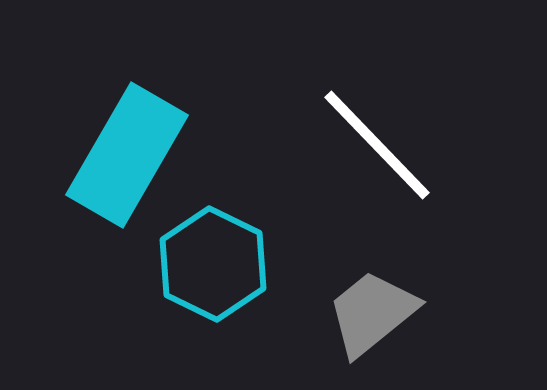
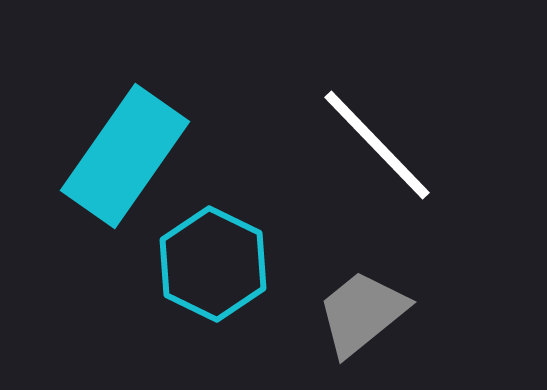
cyan rectangle: moved 2 px left, 1 px down; rotated 5 degrees clockwise
gray trapezoid: moved 10 px left
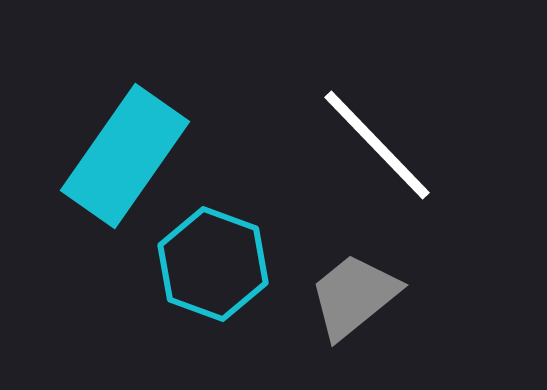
cyan hexagon: rotated 6 degrees counterclockwise
gray trapezoid: moved 8 px left, 17 px up
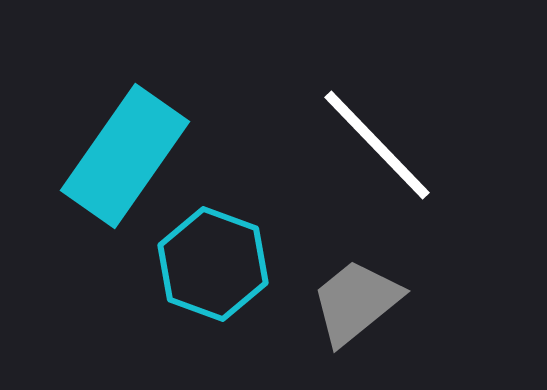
gray trapezoid: moved 2 px right, 6 px down
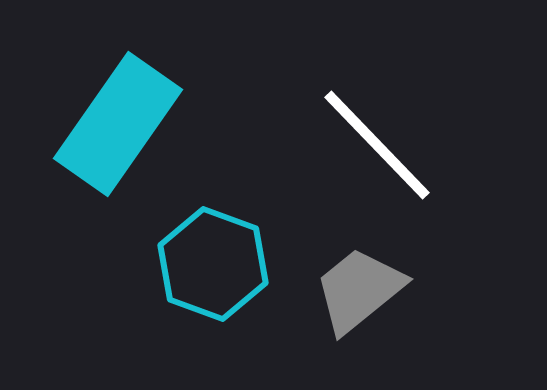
cyan rectangle: moved 7 px left, 32 px up
gray trapezoid: moved 3 px right, 12 px up
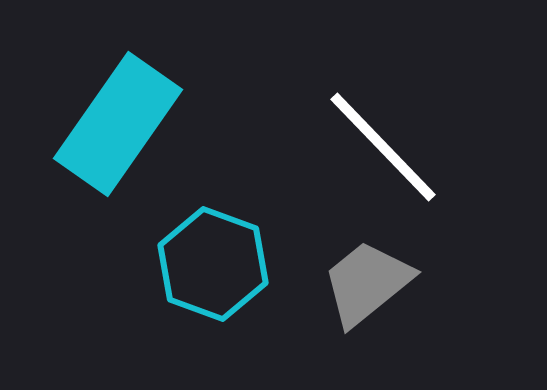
white line: moved 6 px right, 2 px down
gray trapezoid: moved 8 px right, 7 px up
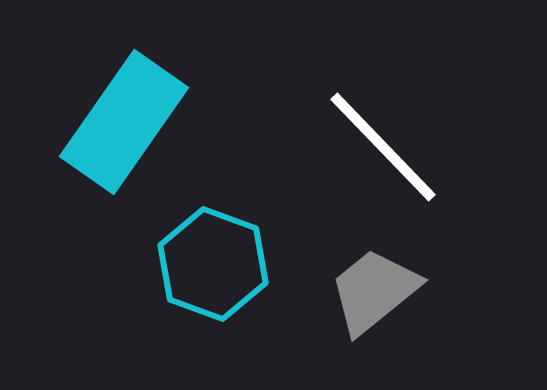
cyan rectangle: moved 6 px right, 2 px up
gray trapezoid: moved 7 px right, 8 px down
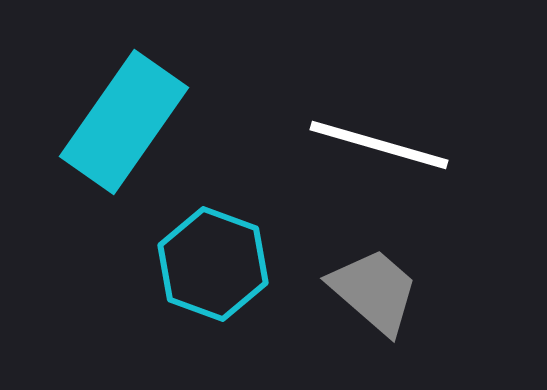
white line: moved 4 px left, 2 px up; rotated 30 degrees counterclockwise
gray trapezoid: rotated 80 degrees clockwise
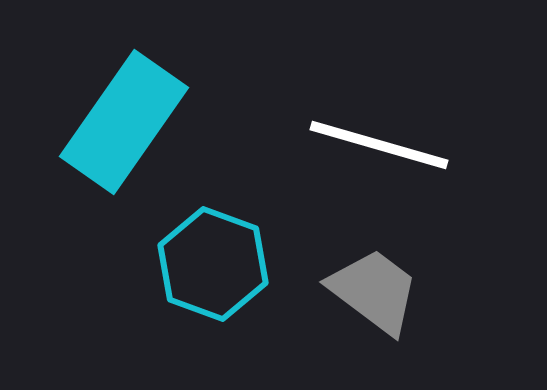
gray trapezoid: rotated 4 degrees counterclockwise
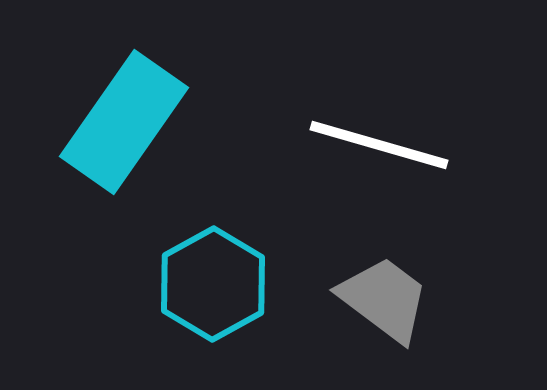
cyan hexagon: moved 20 px down; rotated 11 degrees clockwise
gray trapezoid: moved 10 px right, 8 px down
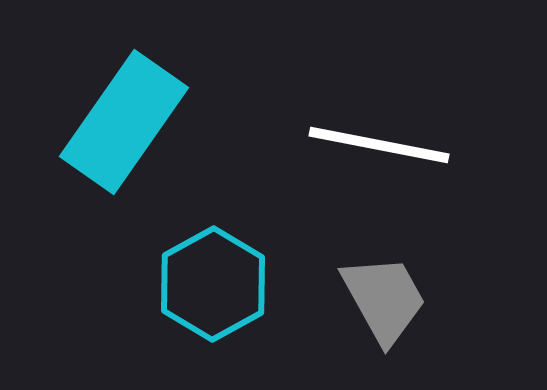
white line: rotated 5 degrees counterclockwise
gray trapezoid: rotated 24 degrees clockwise
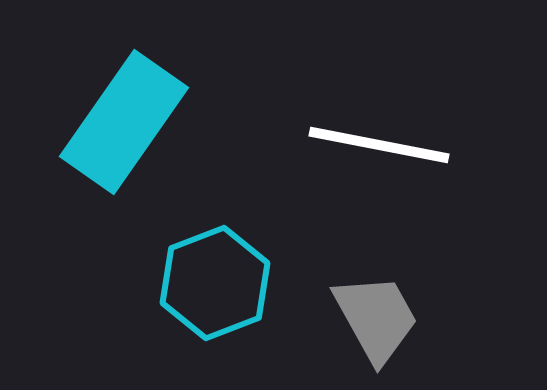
cyan hexagon: moved 2 px right, 1 px up; rotated 8 degrees clockwise
gray trapezoid: moved 8 px left, 19 px down
